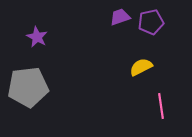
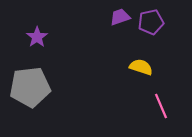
purple star: rotated 10 degrees clockwise
yellow semicircle: rotated 45 degrees clockwise
gray pentagon: moved 2 px right
pink line: rotated 15 degrees counterclockwise
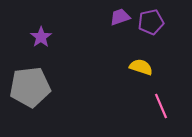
purple star: moved 4 px right
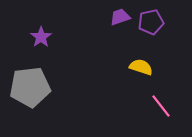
pink line: rotated 15 degrees counterclockwise
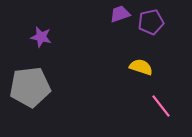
purple trapezoid: moved 3 px up
purple star: rotated 25 degrees counterclockwise
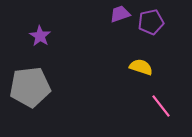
purple star: moved 1 px left, 1 px up; rotated 20 degrees clockwise
